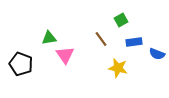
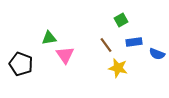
brown line: moved 5 px right, 6 px down
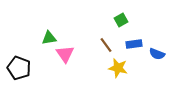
blue rectangle: moved 2 px down
pink triangle: moved 1 px up
black pentagon: moved 2 px left, 4 px down
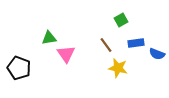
blue rectangle: moved 2 px right, 1 px up
pink triangle: moved 1 px right
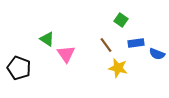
green square: rotated 24 degrees counterclockwise
green triangle: moved 2 px left, 1 px down; rotated 42 degrees clockwise
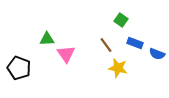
green triangle: rotated 35 degrees counterclockwise
blue rectangle: moved 1 px left; rotated 28 degrees clockwise
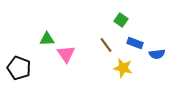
blue semicircle: rotated 28 degrees counterclockwise
yellow star: moved 5 px right
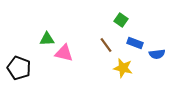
pink triangle: moved 2 px left, 1 px up; rotated 42 degrees counterclockwise
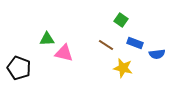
brown line: rotated 21 degrees counterclockwise
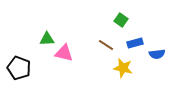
blue rectangle: rotated 35 degrees counterclockwise
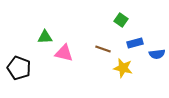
green triangle: moved 2 px left, 2 px up
brown line: moved 3 px left, 4 px down; rotated 14 degrees counterclockwise
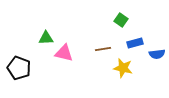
green triangle: moved 1 px right, 1 px down
brown line: rotated 28 degrees counterclockwise
